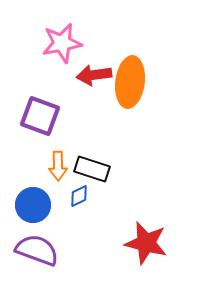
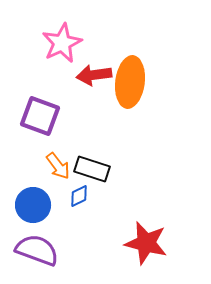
pink star: rotated 15 degrees counterclockwise
orange arrow: rotated 36 degrees counterclockwise
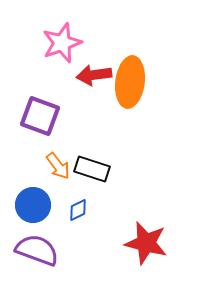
pink star: rotated 6 degrees clockwise
blue diamond: moved 1 px left, 14 px down
